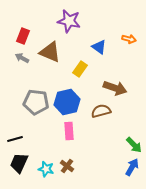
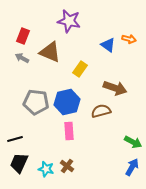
blue triangle: moved 9 px right, 2 px up
green arrow: moved 1 px left, 3 px up; rotated 18 degrees counterclockwise
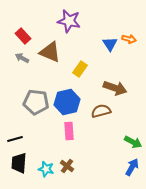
red rectangle: rotated 63 degrees counterclockwise
blue triangle: moved 2 px right, 1 px up; rotated 21 degrees clockwise
black trapezoid: rotated 20 degrees counterclockwise
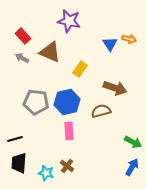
cyan star: moved 4 px down
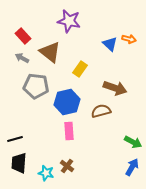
blue triangle: rotated 14 degrees counterclockwise
brown triangle: rotated 15 degrees clockwise
gray pentagon: moved 16 px up
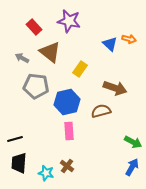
red rectangle: moved 11 px right, 9 px up
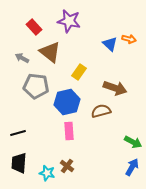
yellow rectangle: moved 1 px left, 3 px down
black line: moved 3 px right, 6 px up
cyan star: moved 1 px right
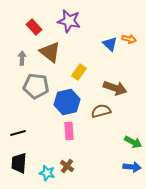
gray arrow: rotated 64 degrees clockwise
blue arrow: rotated 66 degrees clockwise
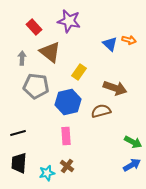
orange arrow: moved 1 px down
blue hexagon: moved 1 px right
pink rectangle: moved 3 px left, 5 px down
blue arrow: moved 2 px up; rotated 36 degrees counterclockwise
cyan star: rotated 28 degrees counterclockwise
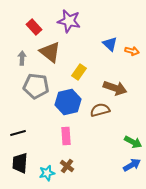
orange arrow: moved 3 px right, 11 px down
brown semicircle: moved 1 px left, 1 px up
black trapezoid: moved 1 px right
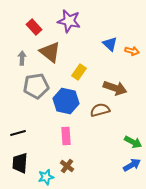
gray pentagon: rotated 15 degrees counterclockwise
blue hexagon: moved 2 px left, 1 px up; rotated 25 degrees clockwise
cyan star: moved 1 px left, 4 px down
